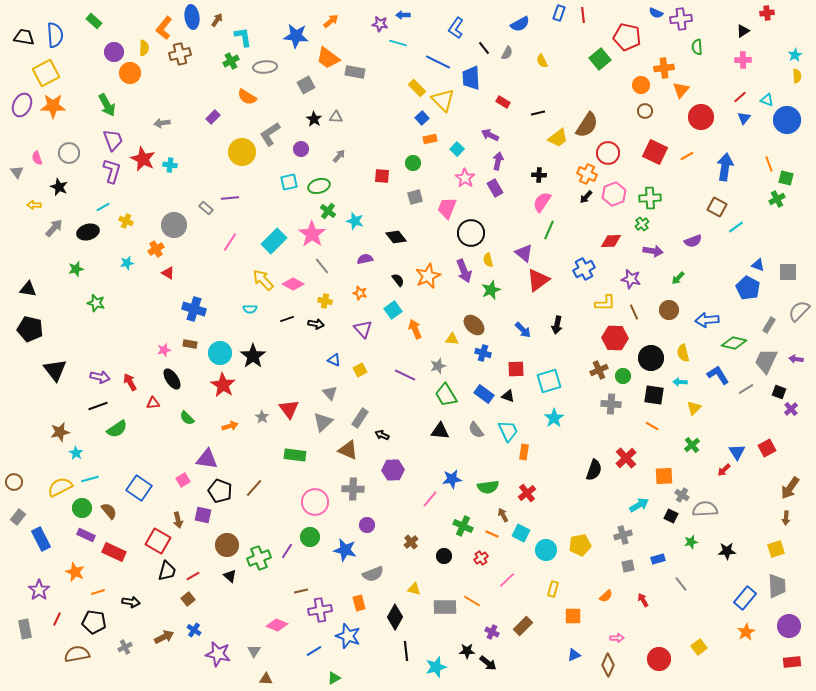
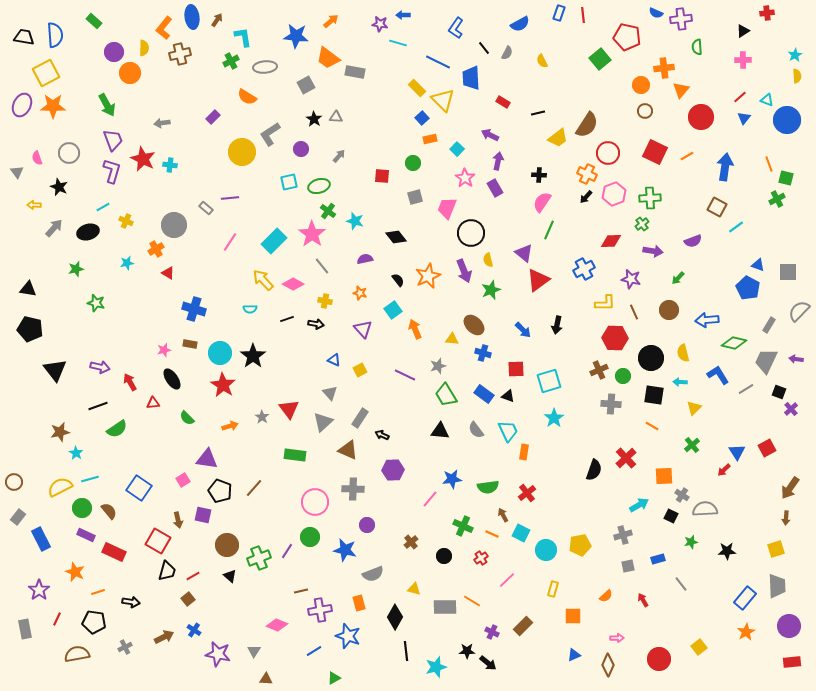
purple arrow at (100, 377): moved 10 px up
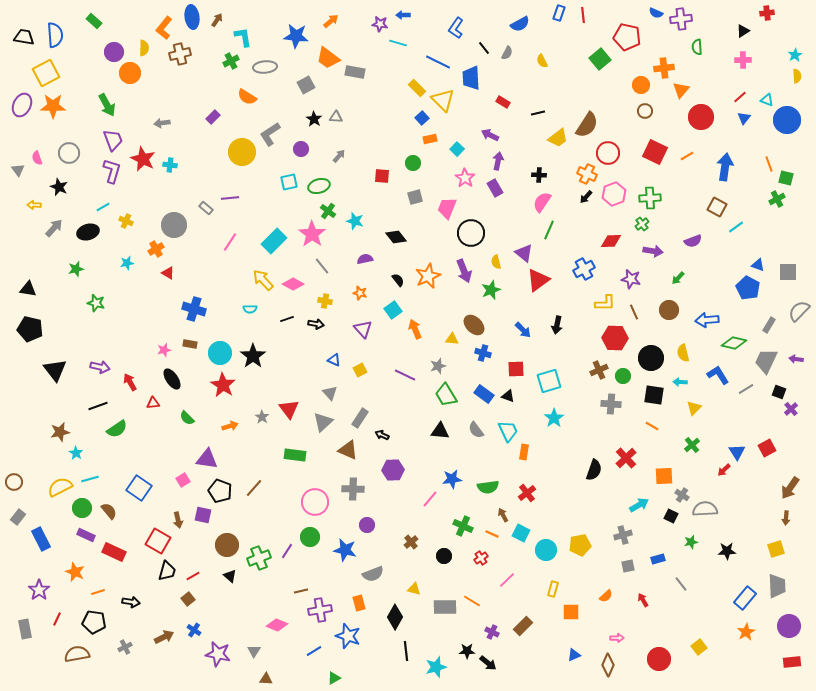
gray triangle at (17, 172): moved 1 px right, 2 px up
yellow semicircle at (488, 260): moved 8 px right, 2 px down
orange square at (573, 616): moved 2 px left, 4 px up
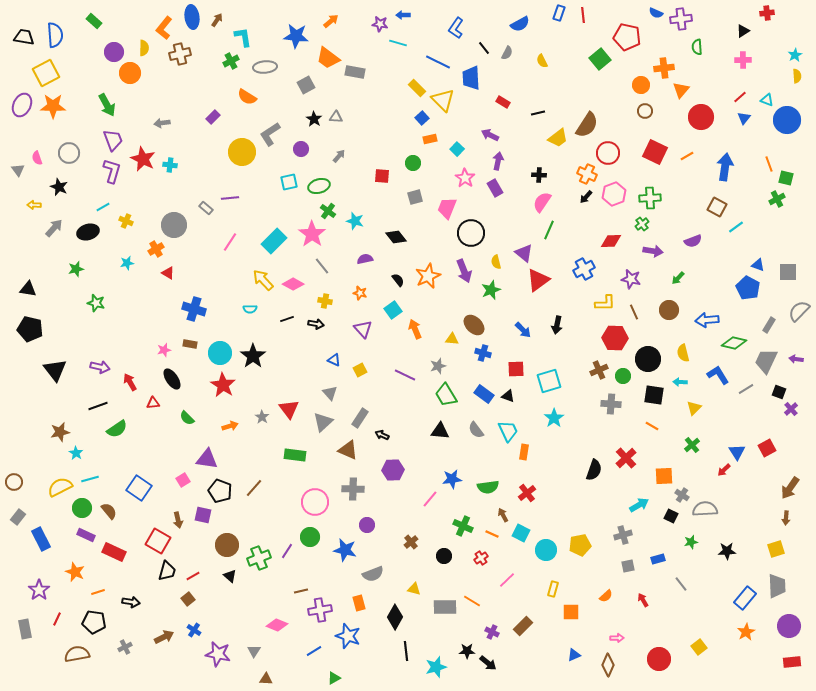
black circle at (651, 358): moved 3 px left, 1 px down
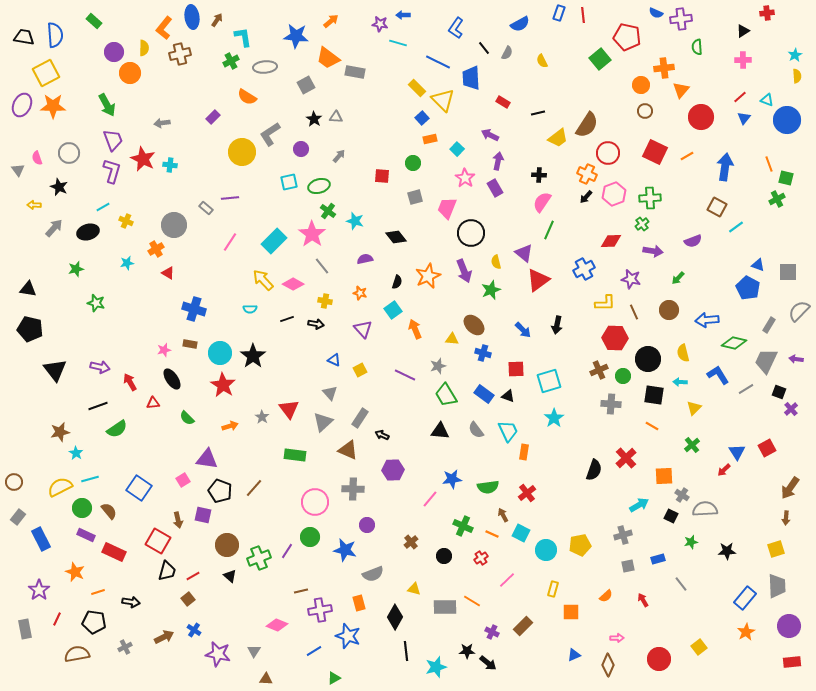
black semicircle at (398, 280): moved 1 px left, 2 px down; rotated 56 degrees clockwise
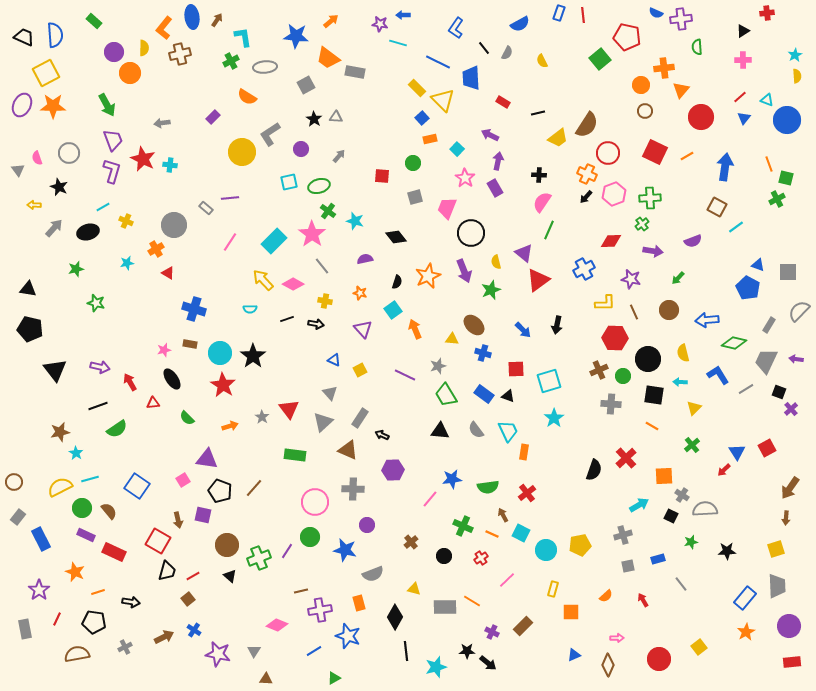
black trapezoid at (24, 37): rotated 15 degrees clockwise
blue square at (139, 488): moved 2 px left, 2 px up
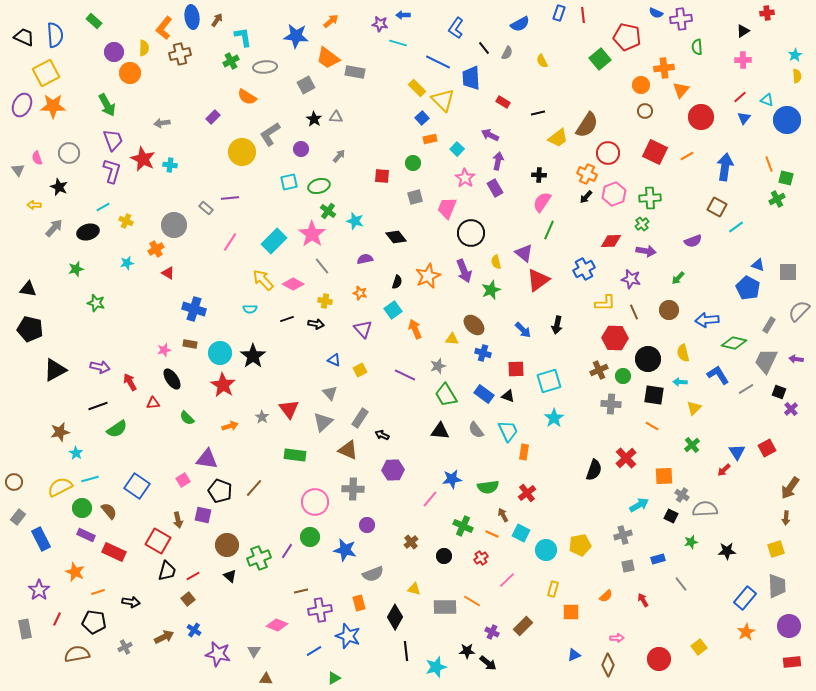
purple arrow at (653, 251): moved 7 px left
black triangle at (55, 370): rotated 40 degrees clockwise
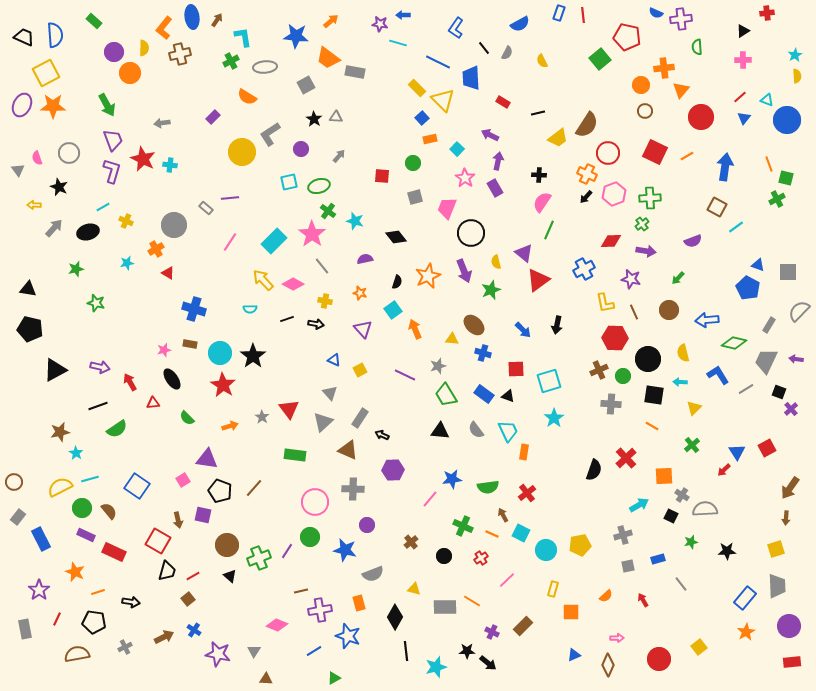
yellow L-shape at (605, 303): rotated 80 degrees clockwise
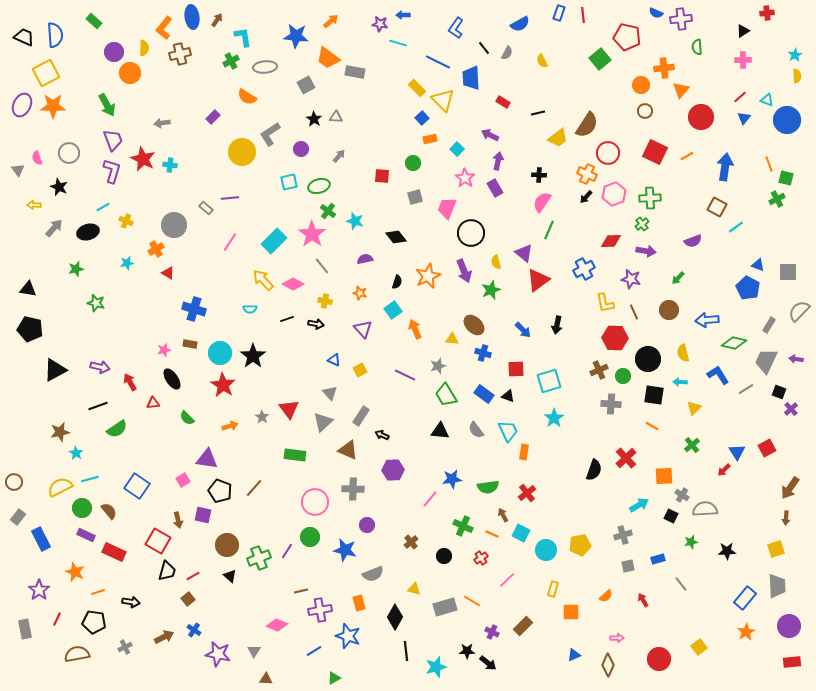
gray rectangle at (360, 418): moved 1 px right, 2 px up
gray rectangle at (445, 607): rotated 15 degrees counterclockwise
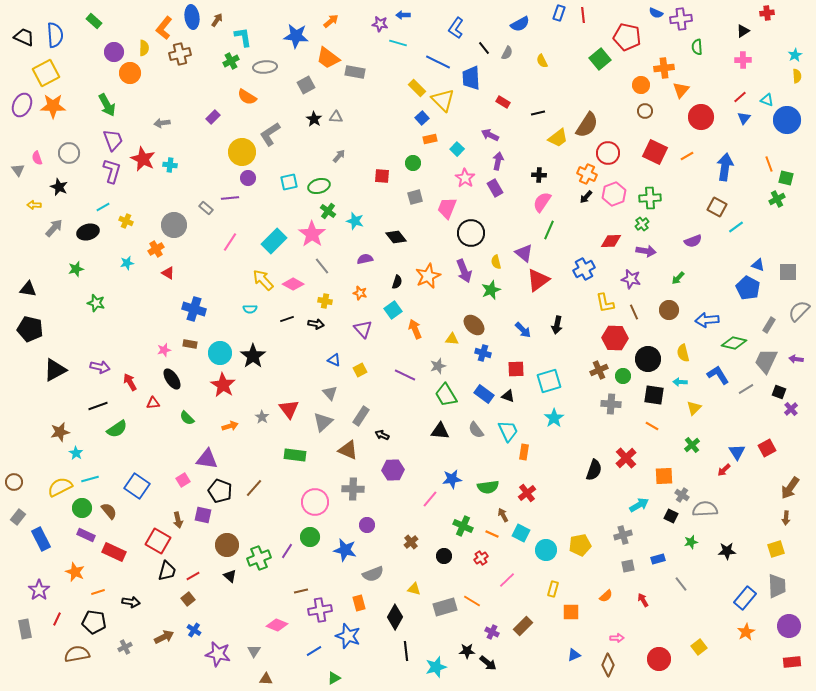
purple circle at (301, 149): moved 53 px left, 29 px down
